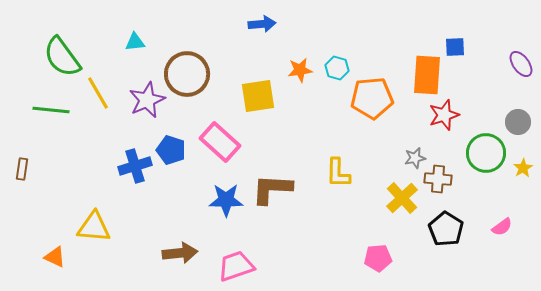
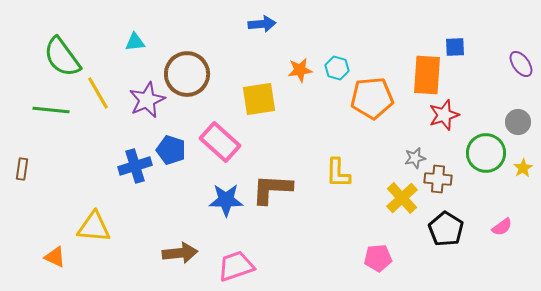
yellow square: moved 1 px right, 3 px down
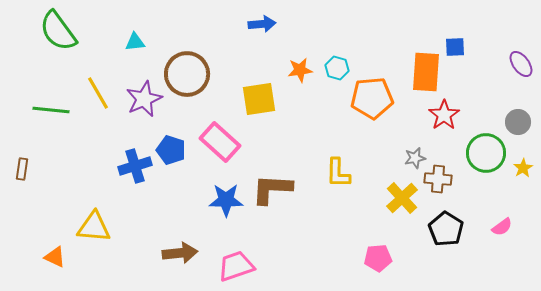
green semicircle: moved 4 px left, 26 px up
orange rectangle: moved 1 px left, 3 px up
purple star: moved 3 px left, 1 px up
red star: rotated 16 degrees counterclockwise
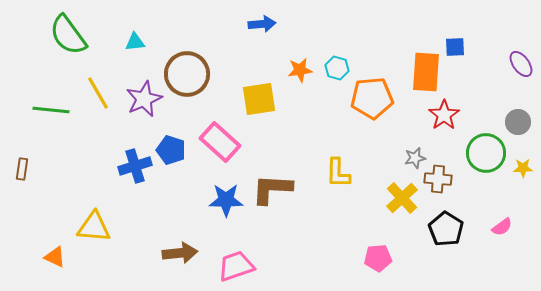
green semicircle: moved 10 px right, 4 px down
yellow star: rotated 30 degrees clockwise
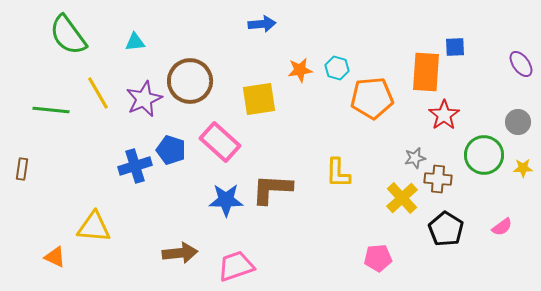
brown circle: moved 3 px right, 7 px down
green circle: moved 2 px left, 2 px down
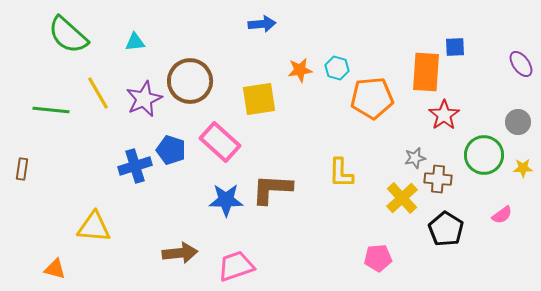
green semicircle: rotated 12 degrees counterclockwise
yellow L-shape: moved 3 px right
pink semicircle: moved 12 px up
orange triangle: moved 12 px down; rotated 10 degrees counterclockwise
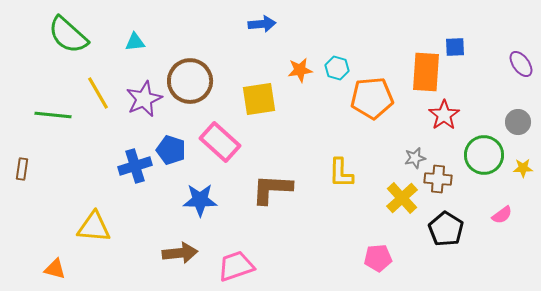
green line: moved 2 px right, 5 px down
blue star: moved 26 px left
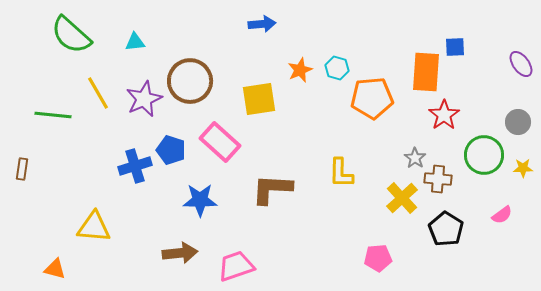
green semicircle: moved 3 px right
orange star: rotated 15 degrees counterclockwise
gray star: rotated 25 degrees counterclockwise
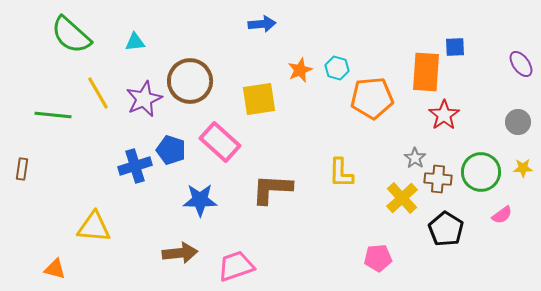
green circle: moved 3 px left, 17 px down
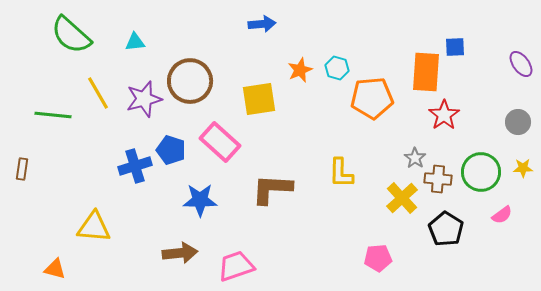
purple star: rotated 9 degrees clockwise
